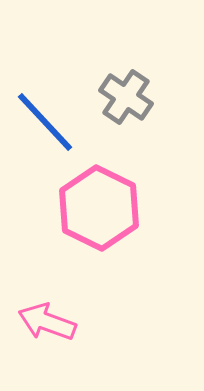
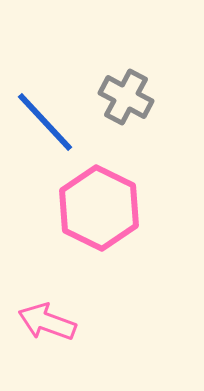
gray cross: rotated 6 degrees counterclockwise
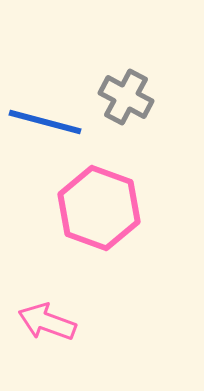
blue line: rotated 32 degrees counterclockwise
pink hexagon: rotated 6 degrees counterclockwise
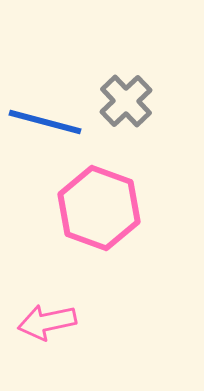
gray cross: moved 4 px down; rotated 18 degrees clockwise
pink arrow: rotated 32 degrees counterclockwise
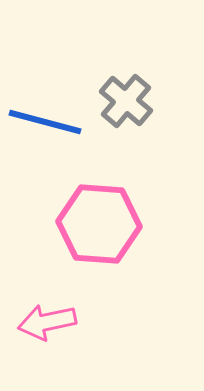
gray cross: rotated 6 degrees counterclockwise
pink hexagon: moved 16 px down; rotated 16 degrees counterclockwise
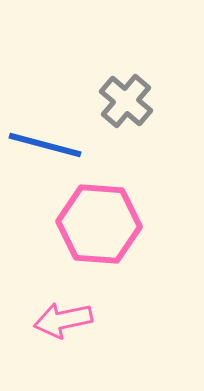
blue line: moved 23 px down
pink arrow: moved 16 px right, 2 px up
